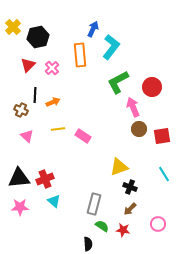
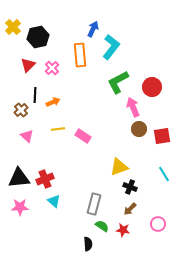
brown cross: rotated 24 degrees clockwise
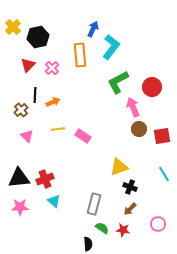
green semicircle: moved 2 px down
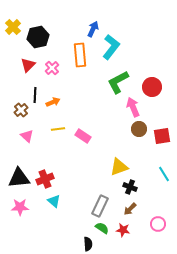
gray rectangle: moved 6 px right, 2 px down; rotated 10 degrees clockwise
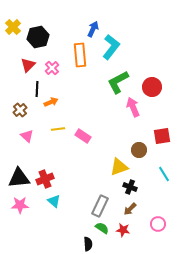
black line: moved 2 px right, 6 px up
orange arrow: moved 2 px left
brown cross: moved 1 px left
brown circle: moved 21 px down
pink star: moved 2 px up
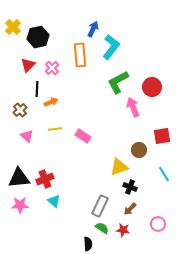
yellow line: moved 3 px left
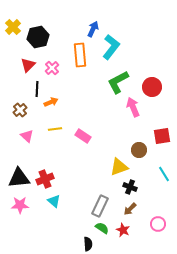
red star: rotated 16 degrees clockwise
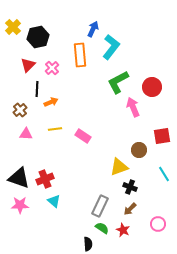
pink triangle: moved 1 px left, 2 px up; rotated 40 degrees counterclockwise
black triangle: rotated 25 degrees clockwise
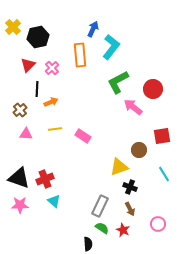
red circle: moved 1 px right, 2 px down
pink arrow: rotated 30 degrees counterclockwise
brown arrow: rotated 72 degrees counterclockwise
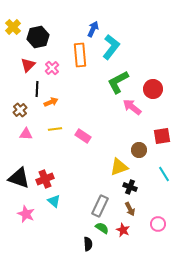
pink arrow: moved 1 px left
pink star: moved 6 px right, 9 px down; rotated 24 degrees clockwise
